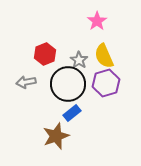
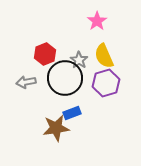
black circle: moved 3 px left, 6 px up
blue rectangle: rotated 18 degrees clockwise
brown star: moved 8 px up; rotated 12 degrees clockwise
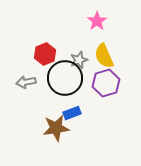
gray star: rotated 18 degrees clockwise
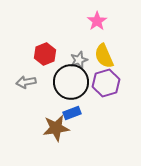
black circle: moved 6 px right, 4 px down
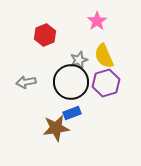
red hexagon: moved 19 px up
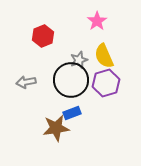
red hexagon: moved 2 px left, 1 px down
black circle: moved 2 px up
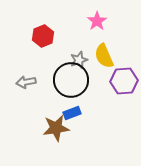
purple hexagon: moved 18 px right, 2 px up; rotated 12 degrees clockwise
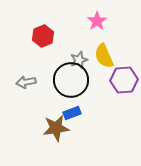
purple hexagon: moved 1 px up
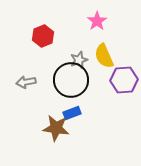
brown star: rotated 16 degrees clockwise
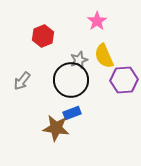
gray arrow: moved 4 px left, 1 px up; rotated 42 degrees counterclockwise
